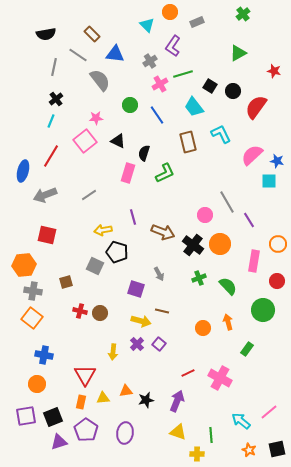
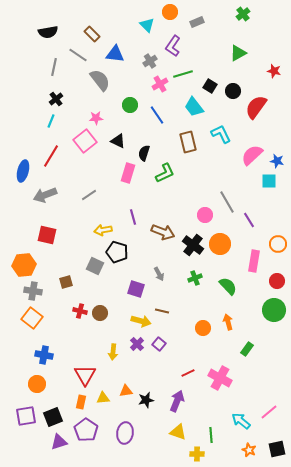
black semicircle at (46, 34): moved 2 px right, 2 px up
green cross at (199, 278): moved 4 px left
green circle at (263, 310): moved 11 px right
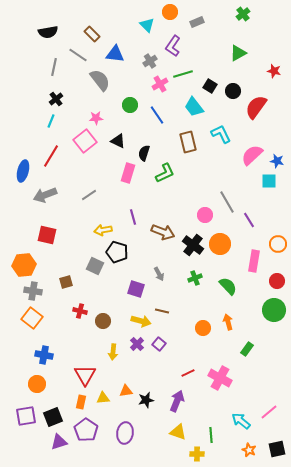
brown circle at (100, 313): moved 3 px right, 8 px down
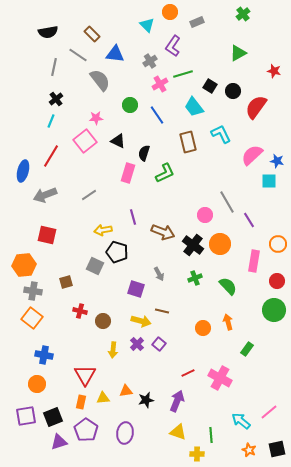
yellow arrow at (113, 352): moved 2 px up
